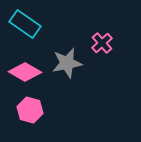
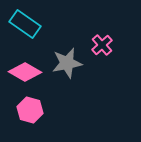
pink cross: moved 2 px down
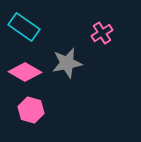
cyan rectangle: moved 1 px left, 3 px down
pink cross: moved 12 px up; rotated 10 degrees clockwise
pink hexagon: moved 1 px right
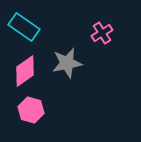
pink diamond: moved 1 px up; rotated 64 degrees counterclockwise
